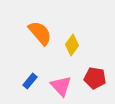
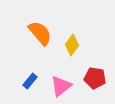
pink triangle: rotated 35 degrees clockwise
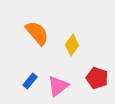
orange semicircle: moved 3 px left
red pentagon: moved 2 px right; rotated 10 degrees clockwise
pink triangle: moved 3 px left
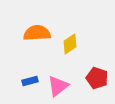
orange semicircle: rotated 52 degrees counterclockwise
yellow diamond: moved 2 px left, 1 px up; rotated 20 degrees clockwise
blue rectangle: rotated 35 degrees clockwise
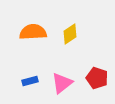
orange semicircle: moved 4 px left, 1 px up
yellow diamond: moved 10 px up
pink triangle: moved 4 px right, 3 px up
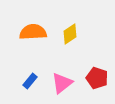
blue rectangle: rotated 35 degrees counterclockwise
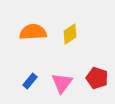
pink triangle: rotated 15 degrees counterclockwise
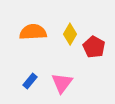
yellow diamond: rotated 25 degrees counterclockwise
red pentagon: moved 3 px left, 31 px up; rotated 10 degrees clockwise
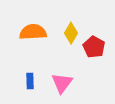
yellow diamond: moved 1 px right, 1 px up
blue rectangle: rotated 42 degrees counterclockwise
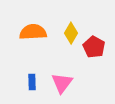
blue rectangle: moved 2 px right, 1 px down
